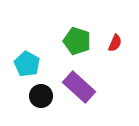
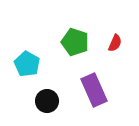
green pentagon: moved 2 px left, 1 px down
purple rectangle: moved 15 px right, 3 px down; rotated 24 degrees clockwise
black circle: moved 6 px right, 5 px down
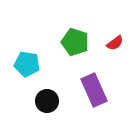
red semicircle: rotated 30 degrees clockwise
cyan pentagon: rotated 20 degrees counterclockwise
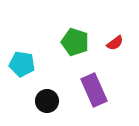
cyan pentagon: moved 5 px left
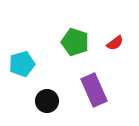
cyan pentagon: rotated 25 degrees counterclockwise
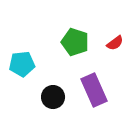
cyan pentagon: rotated 10 degrees clockwise
black circle: moved 6 px right, 4 px up
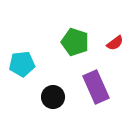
purple rectangle: moved 2 px right, 3 px up
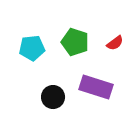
cyan pentagon: moved 10 px right, 16 px up
purple rectangle: rotated 48 degrees counterclockwise
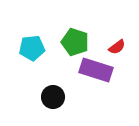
red semicircle: moved 2 px right, 4 px down
purple rectangle: moved 17 px up
